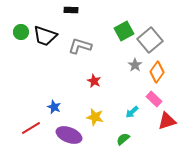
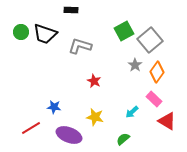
black trapezoid: moved 2 px up
blue star: rotated 16 degrees counterclockwise
red triangle: rotated 48 degrees clockwise
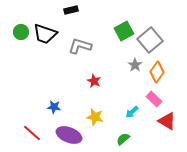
black rectangle: rotated 16 degrees counterclockwise
red line: moved 1 px right, 5 px down; rotated 72 degrees clockwise
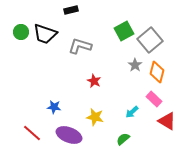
orange diamond: rotated 20 degrees counterclockwise
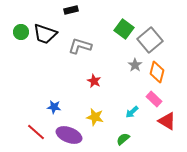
green square: moved 2 px up; rotated 24 degrees counterclockwise
red line: moved 4 px right, 1 px up
